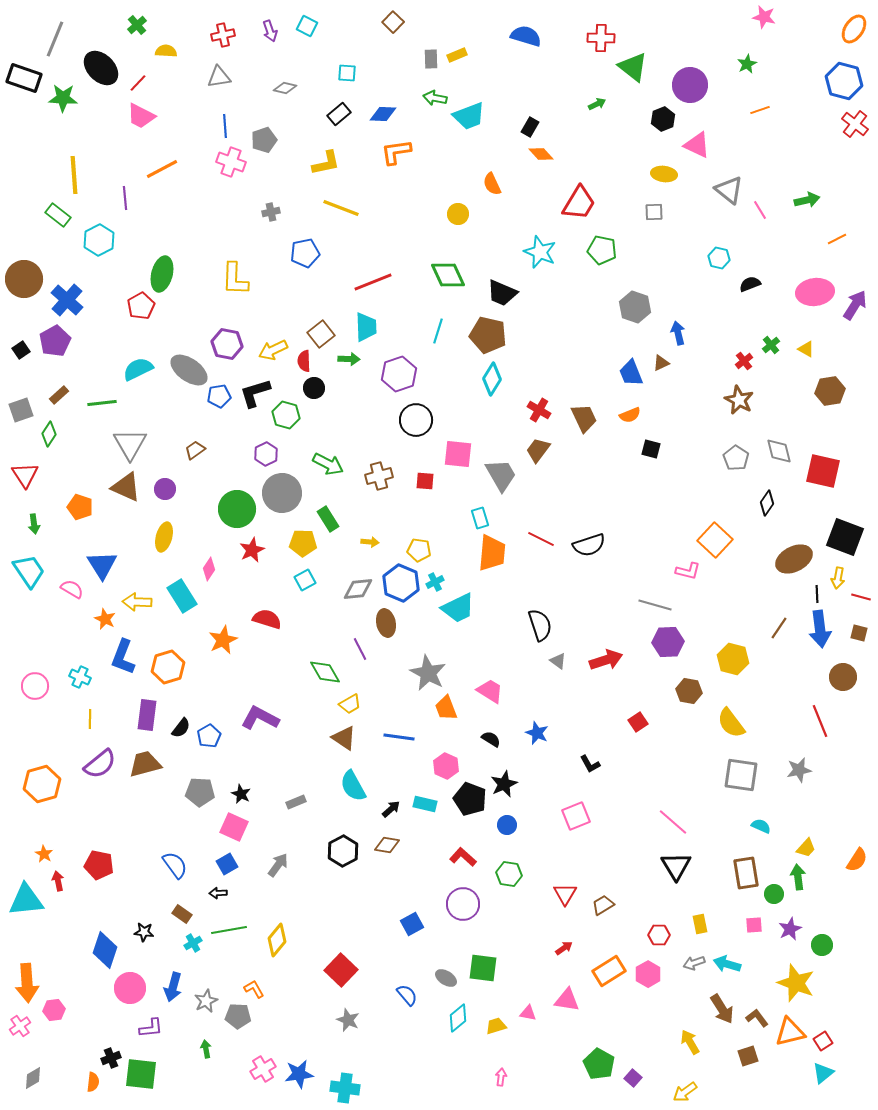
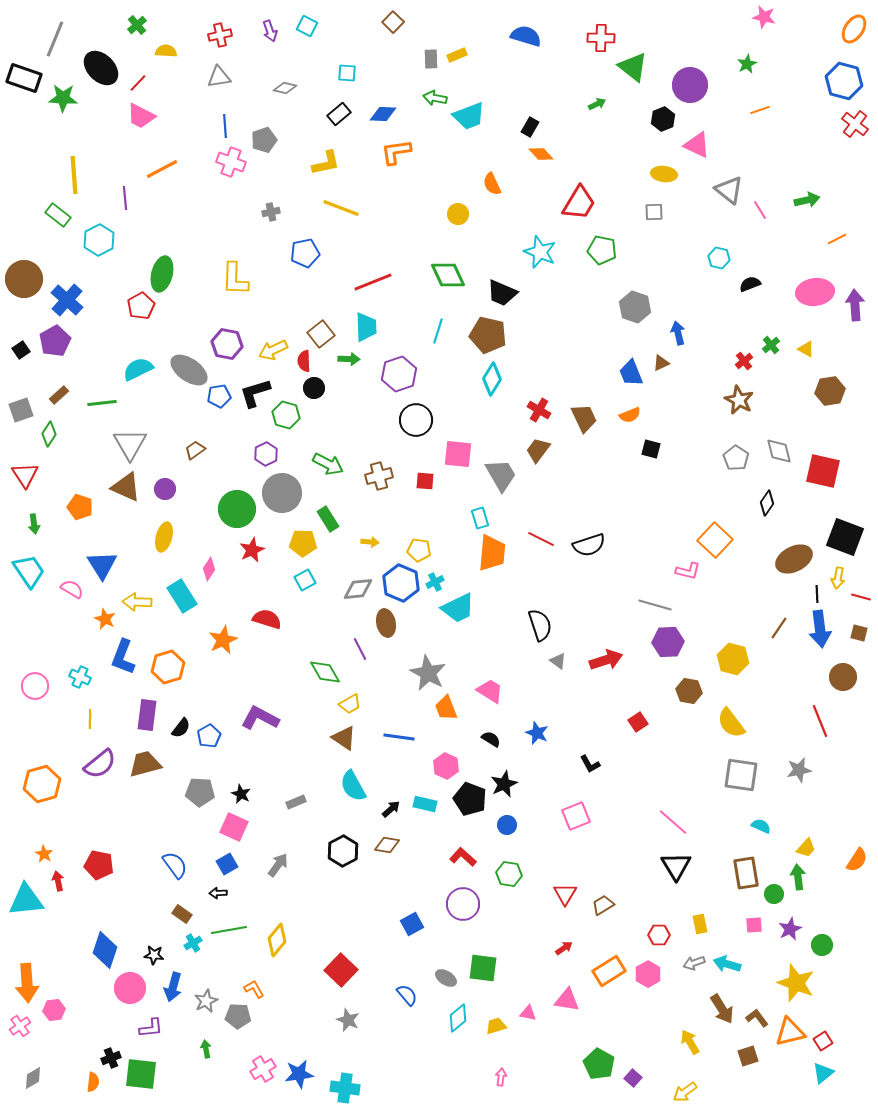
red cross at (223, 35): moved 3 px left
purple arrow at (855, 305): rotated 36 degrees counterclockwise
black star at (144, 932): moved 10 px right, 23 px down
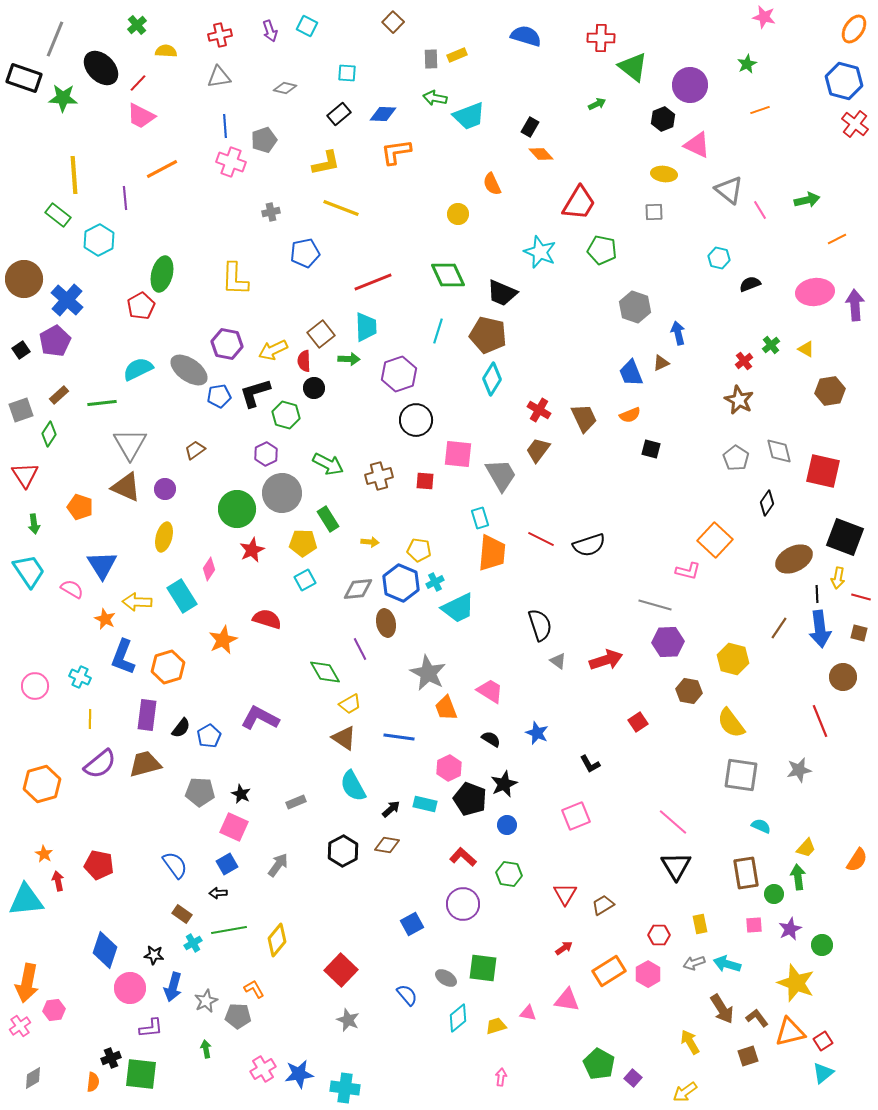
pink hexagon at (446, 766): moved 3 px right, 2 px down; rotated 10 degrees clockwise
orange arrow at (27, 983): rotated 15 degrees clockwise
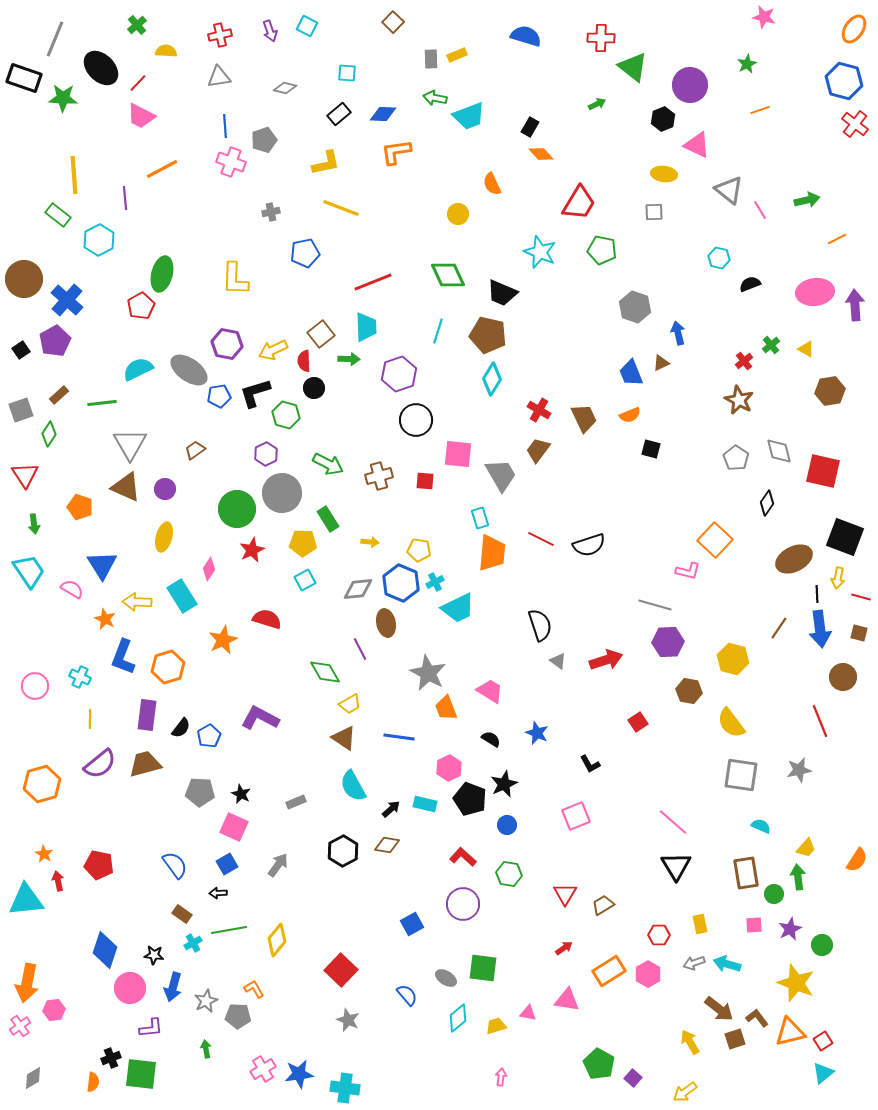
brown arrow at (722, 1009): moved 3 px left; rotated 20 degrees counterclockwise
brown square at (748, 1056): moved 13 px left, 17 px up
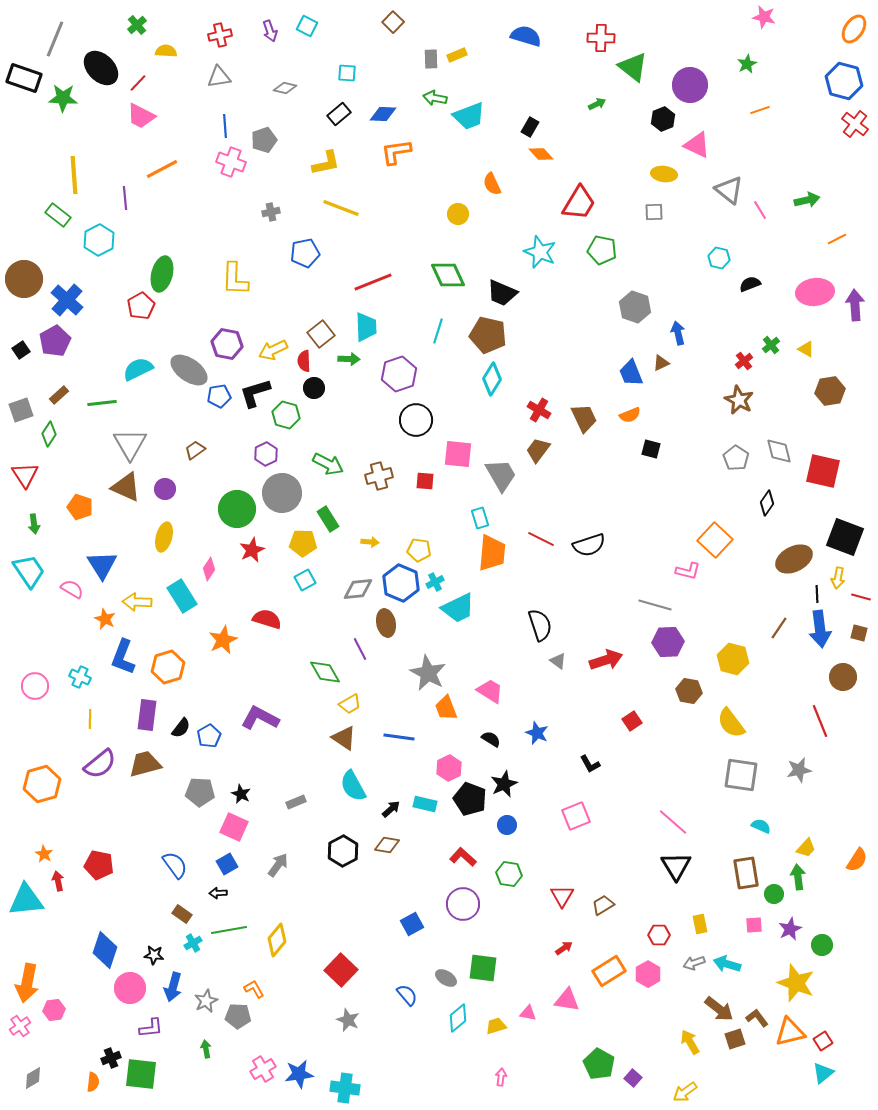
red square at (638, 722): moved 6 px left, 1 px up
red triangle at (565, 894): moved 3 px left, 2 px down
